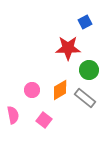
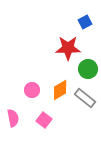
green circle: moved 1 px left, 1 px up
pink semicircle: moved 3 px down
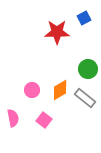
blue square: moved 1 px left, 4 px up
red star: moved 11 px left, 16 px up
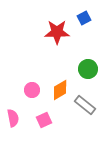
gray rectangle: moved 7 px down
pink square: rotated 28 degrees clockwise
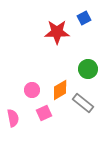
gray rectangle: moved 2 px left, 2 px up
pink square: moved 7 px up
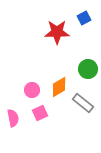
orange diamond: moved 1 px left, 3 px up
pink square: moved 4 px left
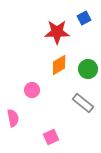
orange diamond: moved 22 px up
pink square: moved 11 px right, 24 px down
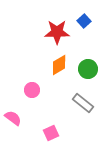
blue square: moved 3 px down; rotated 16 degrees counterclockwise
pink semicircle: rotated 42 degrees counterclockwise
pink square: moved 4 px up
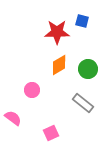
blue square: moved 2 px left; rotated 32 degrees counterclockwise
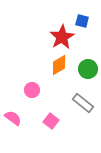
red star: moved 5 px right, 5 px down; rotated 30 degrees counterclockwise
pink square: moved 12 px up; rotated 28 degrees counterclockwise
